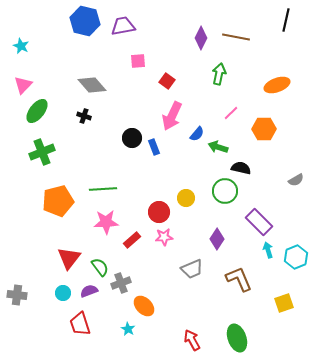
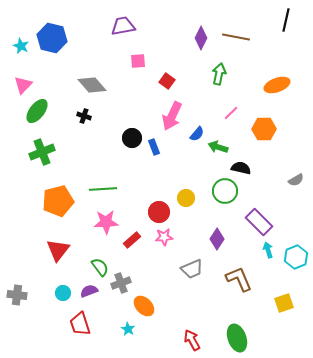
blue hexagon at (85, 21): moved 33 px left, 17 px down
red triangle at (69, 258): moved 11 px left, 8 px up
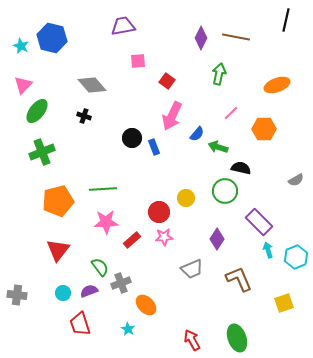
orange ellipse at (144, 306): moved 2 px right, 1 px up
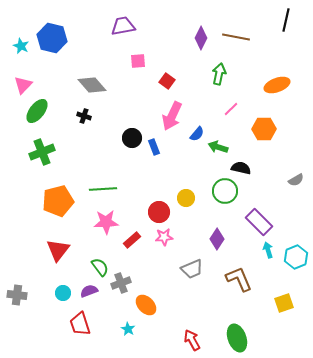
pink line at (231, 113): moved 4 px up
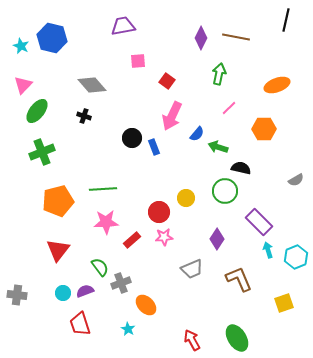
pink line at (231, 109): moved 2 px left, 1 px up
purple semicircle at (89, 291): moved 4 px left
green ellipse at (237, 338): rotated 12 degrees counterclockwise
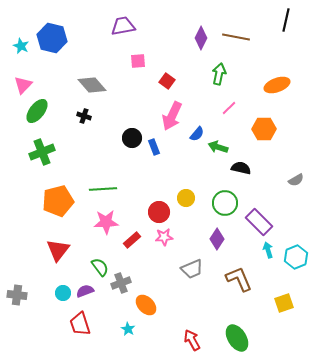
green circle at (225, 191): moved 12 px down
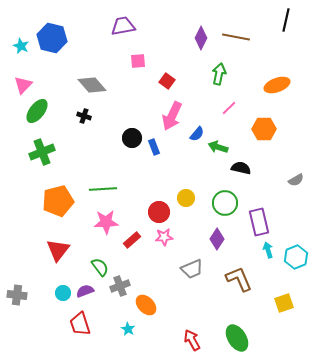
purple rectangle at (259, 222): rotated 32 degrees clockwise
gray cross at (121, 283): moved 1 px left, 3 px down
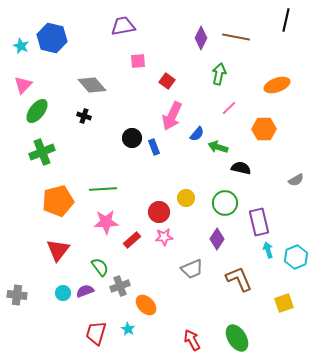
red trapezoid at (80, 324): moved 16 px right, 9 px down; rotated 35 degrees clockwise
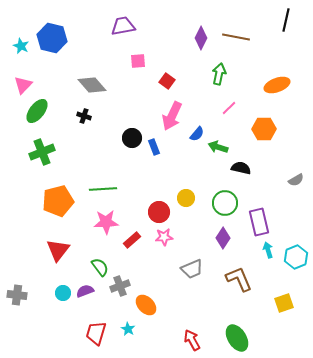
purple diamond at (217, 239): moved 6 px right, 1 px up
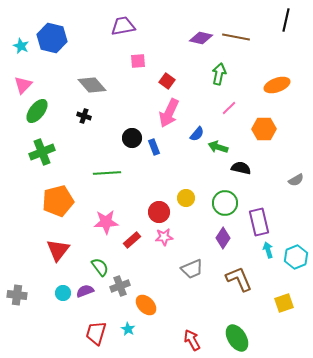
purple diamond at (201, 38): rotated 75 degrees clockwise
pink arrow at (172, 116): moved 3 px left, 3 px up
green line at (103, 189): moved 4 px right, 16 px up
